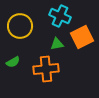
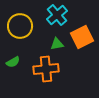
cyan cross: moved 3 px left, 1 px up; rotated 25 degrees clockwise
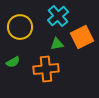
cyan cross: moved 1 px right, 1 px down
yellow circle: moved 1 px down
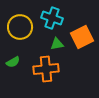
cyan cross: moved 6 px left, 2 px down; rotated 30 degrees counterclockwise
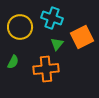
green triangle: rotated 40 degrees counterclockwise
green semicircle: rotated 32 degrees counterclockwise
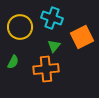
green triangle: moved 3 px left, 2 px down
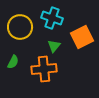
orange cross: moved 2 px left
